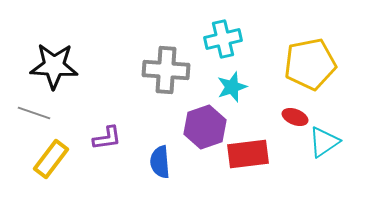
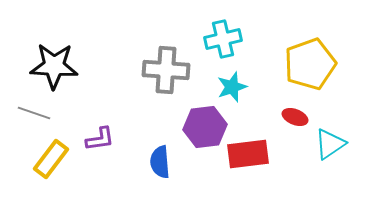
yellow pentagon: rotated 9 degrees counterclockwise
purple hexagon: rotated 12 degrees clockwise
purple L-shape: moved 7 px left, 1 px down
cyan triangle: moved 6 px right, 2 px down
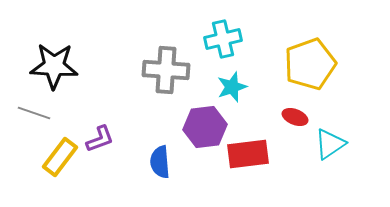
purple L-shape: rotated 12 degrees counterclockwise
yellow rectangle: moved 9 px right, 2 px up
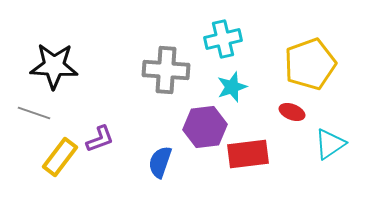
red ellipse: moved 3 px left, 5 px up
blue semicircle: rotated 24 degrees clockwise
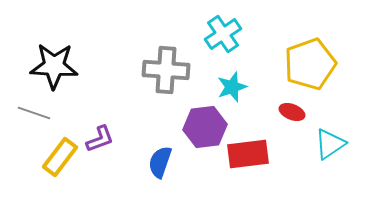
cyan cross: moved 5 px up; rotated 21 degrees counterclockwise
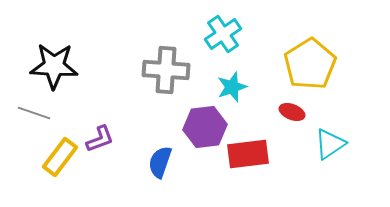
yellow pentagon: rotated 12 degrees counterclockwise
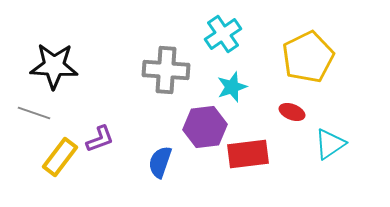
yellow pentagon: moved 2 px left, 7 px up; rotated 6 degrees clockwise
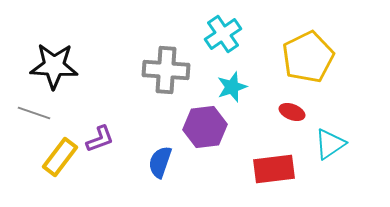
red rectangle: moved 26 px right, 15 px down
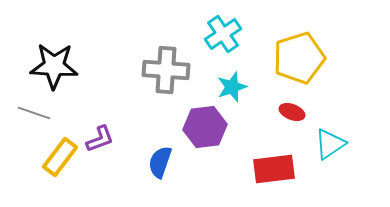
yellow pentagon: moved 9 px left, 1 px down; rotated 9 degrees clockwise
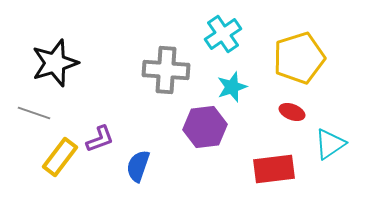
black star: moved 1 px right, 3 px up; rotated 21 degrees counterclockwise
blue semicircle: moved 22 px left, 4 px down
